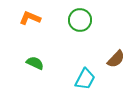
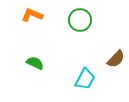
orange L-shape: moved 2 px right, 3 px up
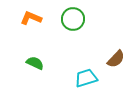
orange L-shape: moved 1 px left, 3 px down
green circle: moved 7 px left, 1 px up
cyan trapezoid: moved 1 px right, 1 px up; rotated 135 degrees counterclockwise
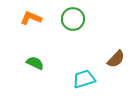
cyan trapezoid: moved 2 px left, 1 px down
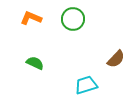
cyan trapezoid: moved 2 px right, 6 px down
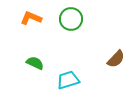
green circle: moved 2 px left
cyan trapezoid: moved 18 px left, 5 px up
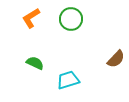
orange L-shape: rotated 55 degrees counterclockwise
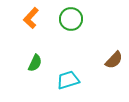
orange L-shape: rotated 15 degrees counterclockwise
brown semicircle: moved 2 px left, 1 px down
green semicircle: rotated 90 degrees clockwise
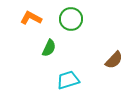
orange L-shape: rotated 75 degrees clockwise
green semicircle: moved 14 px right, 15 px up
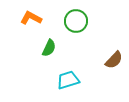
green circle: moved 5 px right, 2 px down
